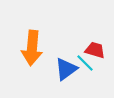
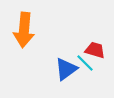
orange arrow: moved 8 px left, 18 px up
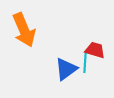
orange arrow: rotated 28 degrees counterclockwise
cyan line: rotated 48 degrees clockwise
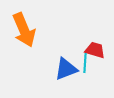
blue triangle: rotated 15 degrees clockwise
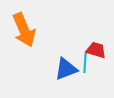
red trapezoid: moved 1 px right
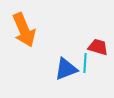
red trapezoid: moved 2 px right, 3 px up
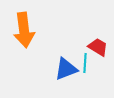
orange arrow: rotated 16 degrees clockwise
red trapezoid: rotated 15 degrees clockwise
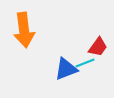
red trapezoid: rotated 95 degrees clockwise
cyan line: rotated 66 degrees clockwise
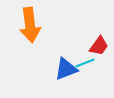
orange arrow: moved 6 px right, 5 px up
red trapezoid: moved 1 px right, 1 px up
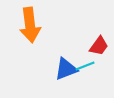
cyan line: moved 3 px down
